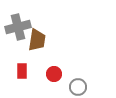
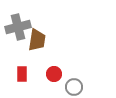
red rectangle: moved 3 px down
gray circle: moved 4 px left
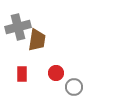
red circle: moved 2 px right, 1 px up
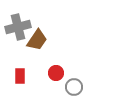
brown trapezoid: rotated 25 degrees clockwise
red rectangle: moved 2 px left, 2 px down
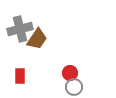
gray cross: moved 2 px right, 2 px down
brown trapezoid: moved 1 px up
red circle: moved 14 px right
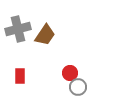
gray cross: moved 2 px left
brown trapezoid: moved 8 px right, 4 px up
gray circle: moved 4 px right
